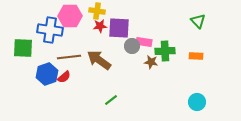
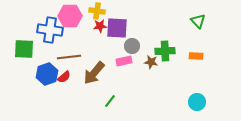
purple square: moved 2 px left
pink rectangle: moved 20 px left, 19 px down; rotated 21 degrees counterclockwise
green square: moved 1 px right, 1 px down
brown arrow: moved 5 px left, 13 px down; rotated 85 degrees counterclockwise
green line: moved 1 px left, 1 px down; rotated 16 degrees counterclockwise
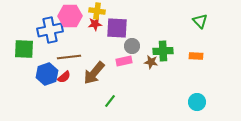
green triangle: moved 2 px right
red star: moved 5 px left, 2 px up
blue cross: rotated 20 degrees counterclockwise
green cross: moved 2 px left
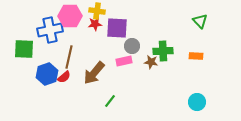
brown line: rotated 70 degrees counterclockwise
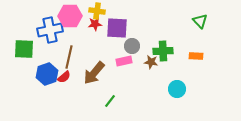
cyan circle: moved 20 px left, 13 px up
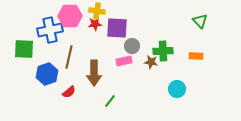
brown arrow: rotated 40 degrees counterclockwise
red semicircle: moved 5 px right, 15 px down
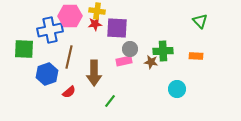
gray circle: moved 2 px left, 3 px down
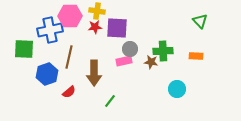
red star: moved 3 px down
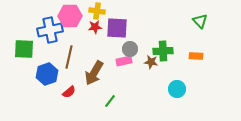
brown arrow: rotated 30 degrees clockwise
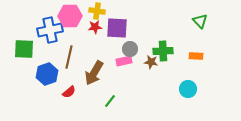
cyan circle: moved 11 px right
